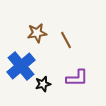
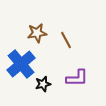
blue cross: moved 2 px up
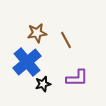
blue cross: moved 6 px right, 2 px up
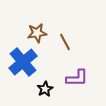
brown line: moved 1 px left, 2 px down
blue cross: moved 4 px left
black star: moved 2 px right, 5 px down; rotated 14 degrees counterclockwise
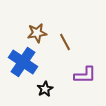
blue cross: rotated 16 degrees counterclockwise
purple L-shape: moved 8 px right, 3 px up
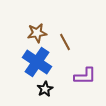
blue cross: moved 14 px right
purple L-shape: moved 1 px down
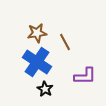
black star: rotated 14 degrees counterclockwise
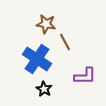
brown star: moved 9 px right, 9 px up; rotated 18 degrees clockwise
blue cross: moved 3 px up
black star: moved 1 px left
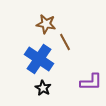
blue cross: moved 2 px right
purple L-shape: moved 6 px right, 6 px down
black star: moved 1 px left, 1 px up
